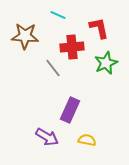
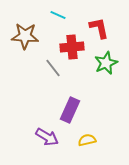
yellow semicircle: rotated 24 degrees counterclockwise
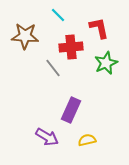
cyan line: rotated 21 degrees clockwise
red cross: moved 1 px left
purple rectangle: moved 1 px right
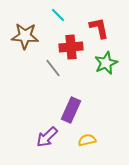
purple arrow: rotated 105 degrees clockwise
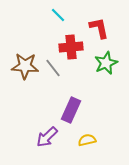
brown star: moved 30 px down
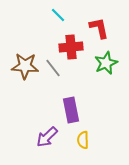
purple rectangle: rotated 35 degrees counterclockwise
yellow semicircle: moved 4 px left; rotated 78 degrees counterclockwise
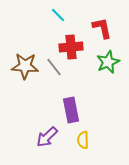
red L-shape: moved 3 px right
green star: moved 2 px right, 1 px up
gray line: moved 1 px right, 1 px up
